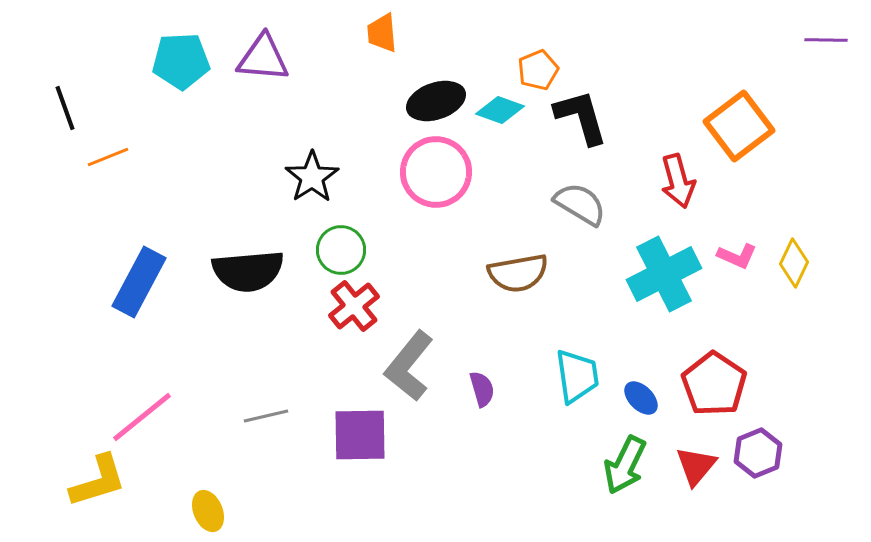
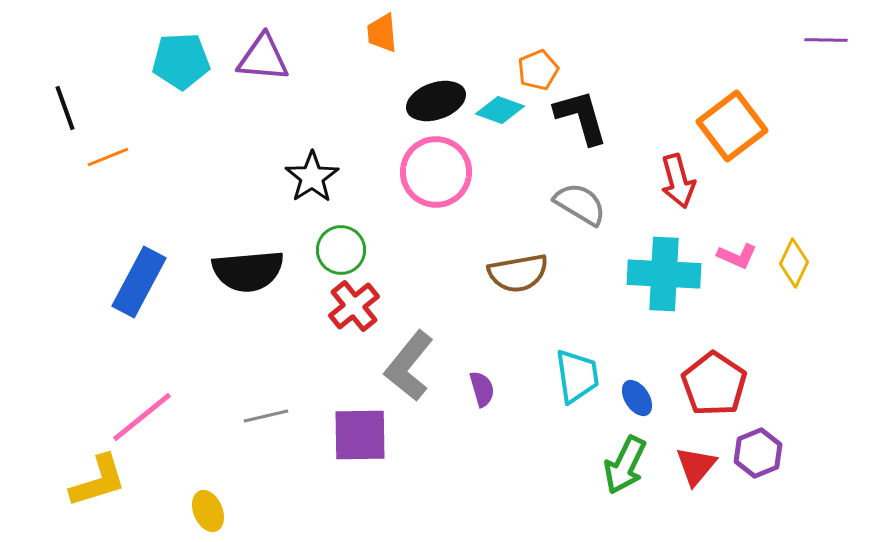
orange square: moved 7 px left
cyan cross: rotated 30 degrees clockwise
blue ellipse: moved 4 px left; rotated 12 degrees clockwise
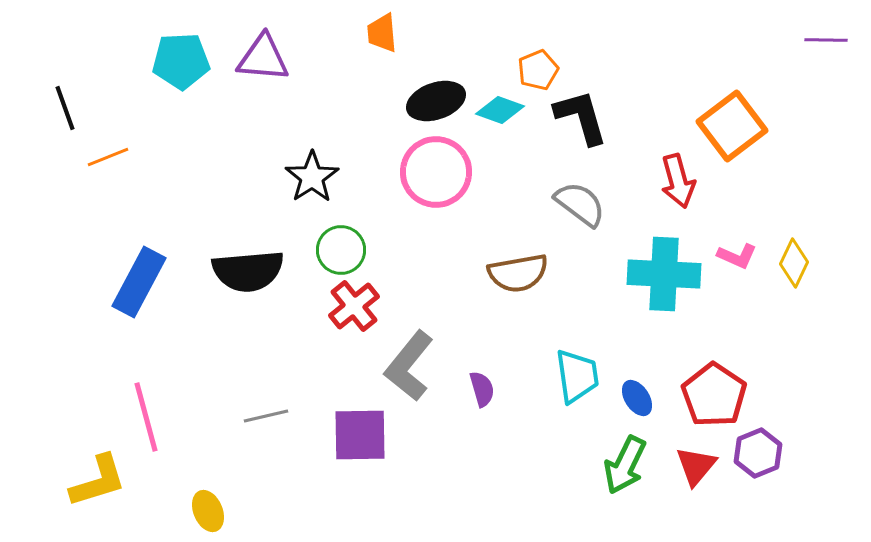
gray semicircle: rotated 6 degrees clockwise
red pentagon: moved 11 px down
pink line: moved 4 px right; rotated 66 degrees counterclockwise
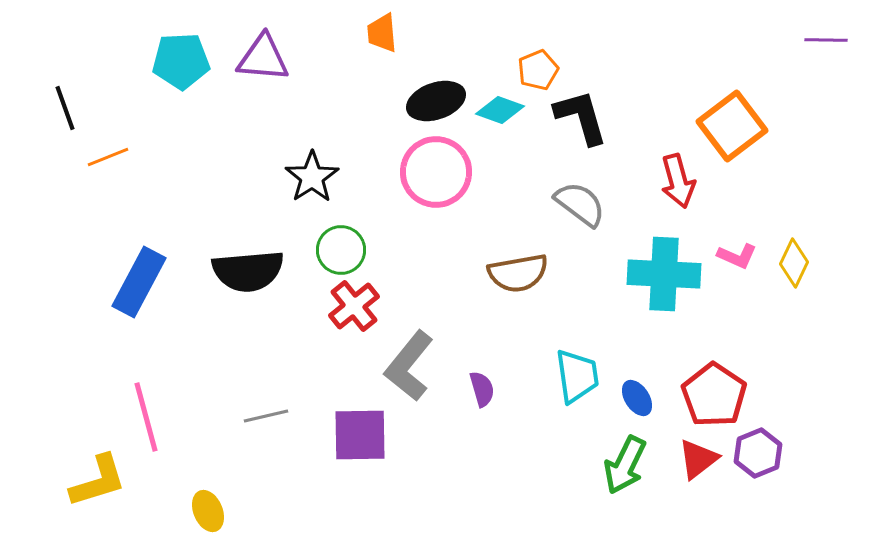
red triangle: moved 2 px right, 7 px up; rotated 12 degrees clockwise
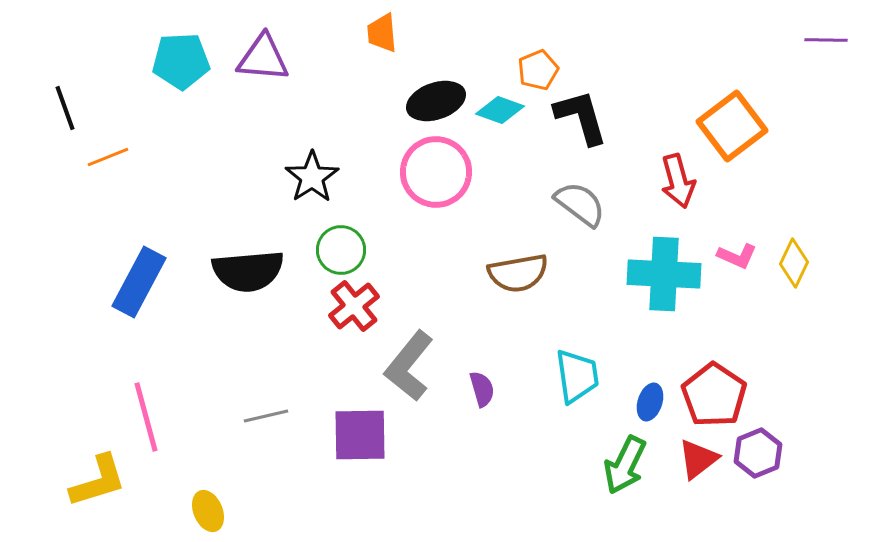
blue ellipse: moved 13 px right, 4 px down; rotated 51 degrees clockwise
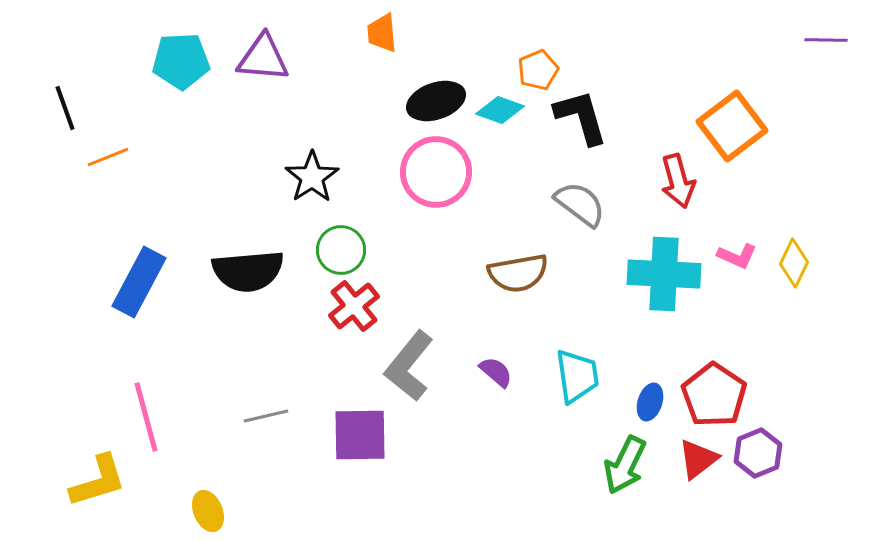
purple semicircle: moved 14 px right, 17 px up; rotated 33 degrees counterclockwise
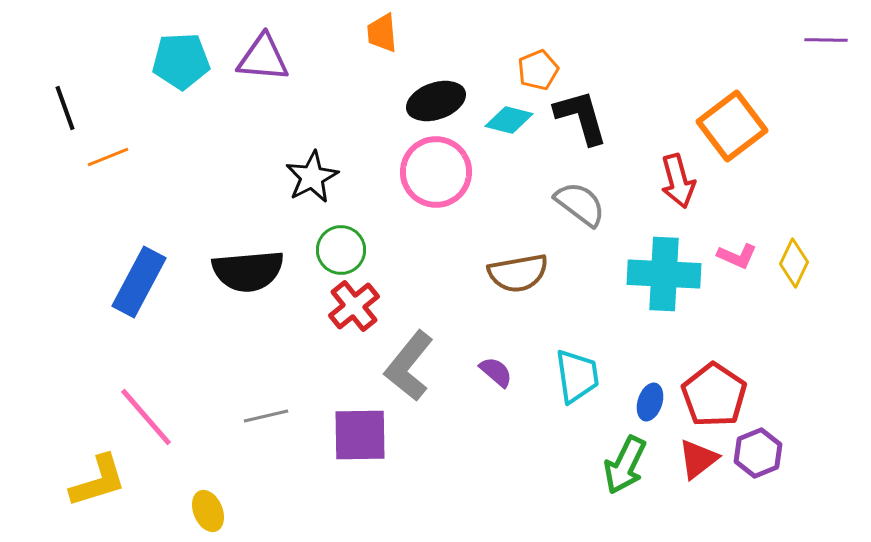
cyan diamond: moved 9 px right, 10 px down; rotated 6 degrees counterclockwise
black star: rotated 6 degrees clockwise
pink line: rotated 26 degrees counterclockwise
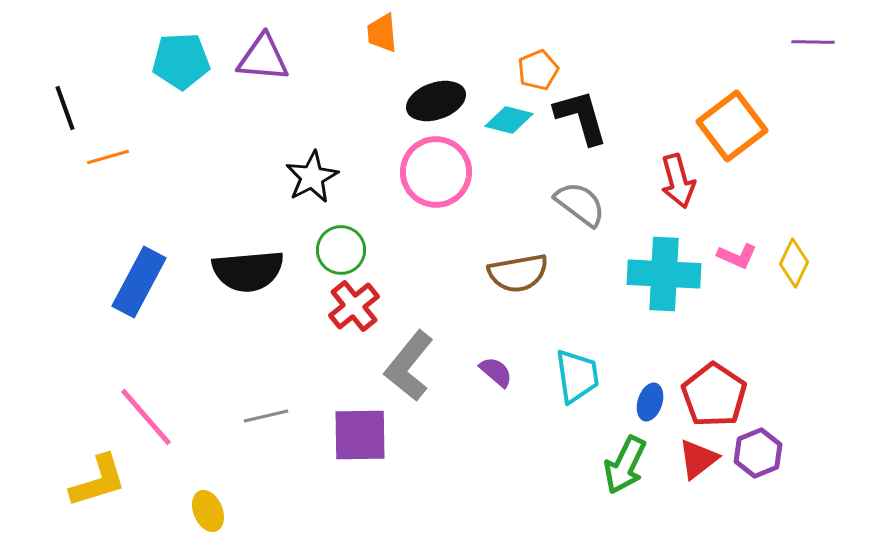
purple line: moved 13 px left, 2 px down
orange line: rotated 6 degrees clockwise
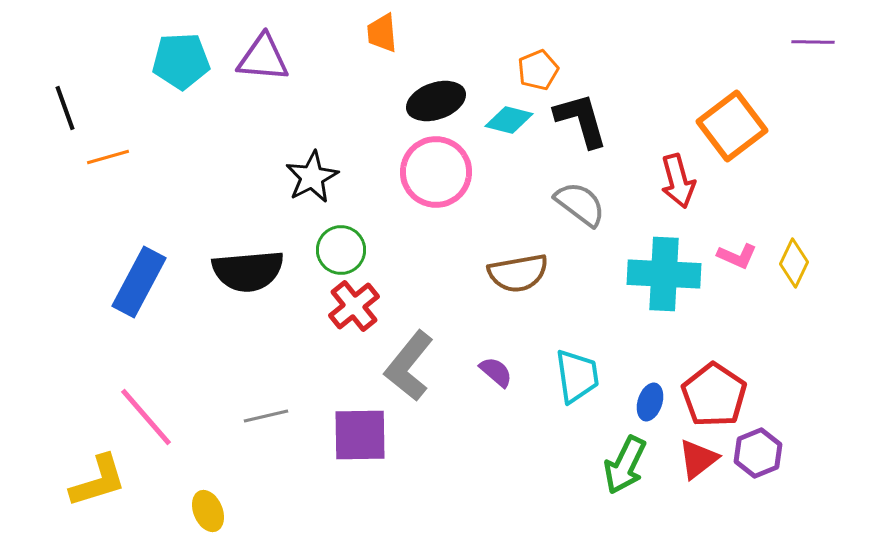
black L-shape: moved 3 px down
